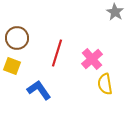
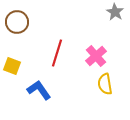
brown circle: moved 16 px up
pink cross: moved 4 px right, 3 px up
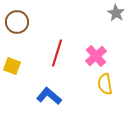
gray star: moved 1 px right, 1 px down
blue L-shape: moved 10 px right, 6 px down; rotated 15 degrees counterclockwise
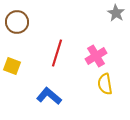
pink cross: rotated 10 degrees clockwise
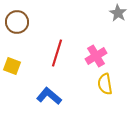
gray star: moved 2 px right
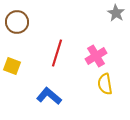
gray star: moved 2 px left
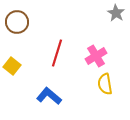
yellow square: rotated 18 degrees clockwise
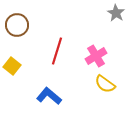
brown circle: moved 3 px down
red line: moved 2 px up
yellow semicircle: rotated 45 degrees counterclockwise
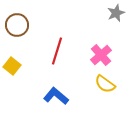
gray star: rotated 18 degrees clockwise
pink cross: moved 5 px right, 1 px up; rotated 10 degrees counterclockwise
blue L-shape: moved 7 px right
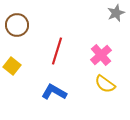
blue L-shape: moved 2 px left, 4 px up; rotated 10 degrees counterclockwise
